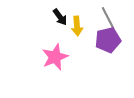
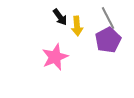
purple pentagon: rotated 15 degrees counterclockwise
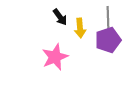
gray line: rotated 25 degrees clockwise
yellow arrow: moved 3 px right, 2 px down
purple pentagon: rotated 10 degrees clockwise
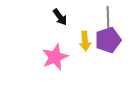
yellow arrow: moved 5 px right, 13 px down
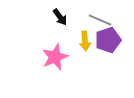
gray line: moved 8 px left, 2 px down; rotated 65 degrees counterclockwise
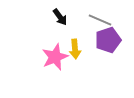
yellow arrow: moved 10 px left, 8 px down
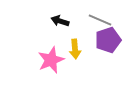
black arrow: moved 4 px down; rotated 144 degrees clockwise
pink star: moved 4 px left, 3 px down
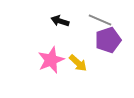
yellow arrow: moved 3 px right, 14 px down; rotated 42 degrees counterclockwise
